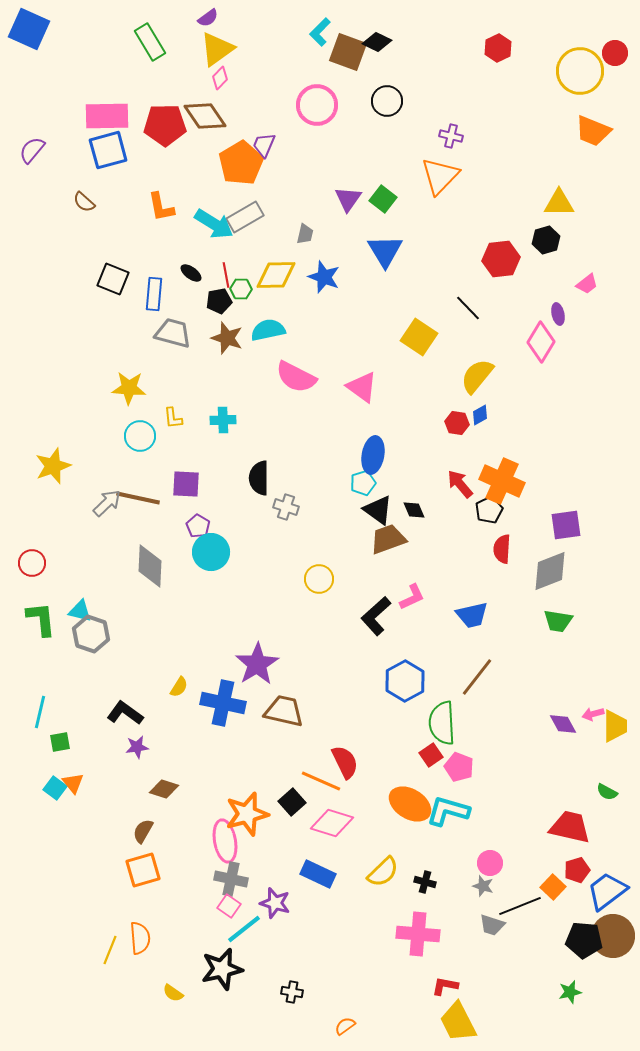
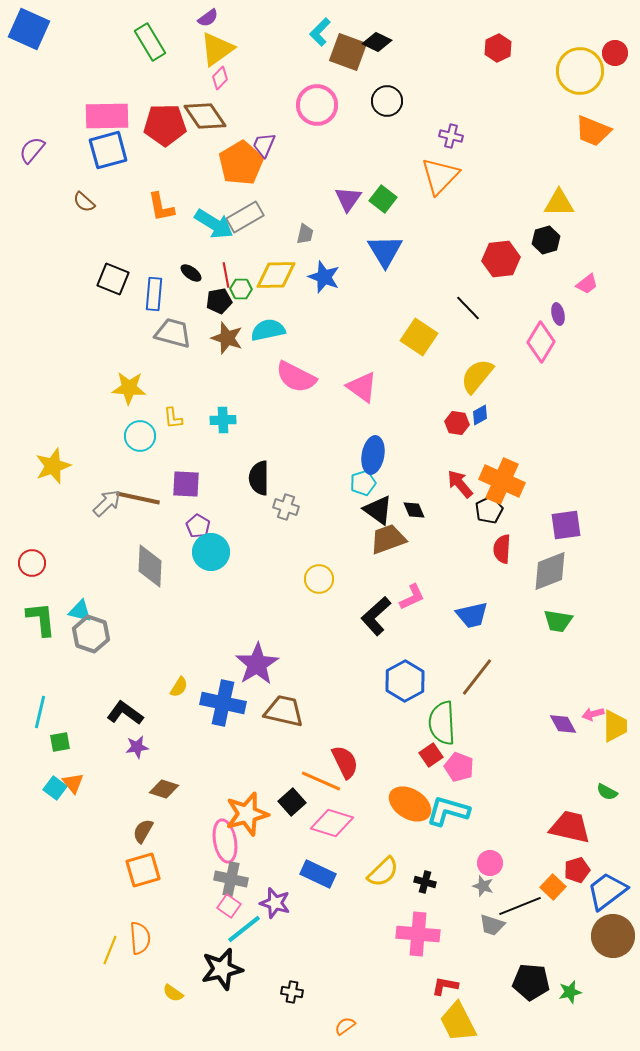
black pentagon at (584, 940): moved 53 px left, 42 px down
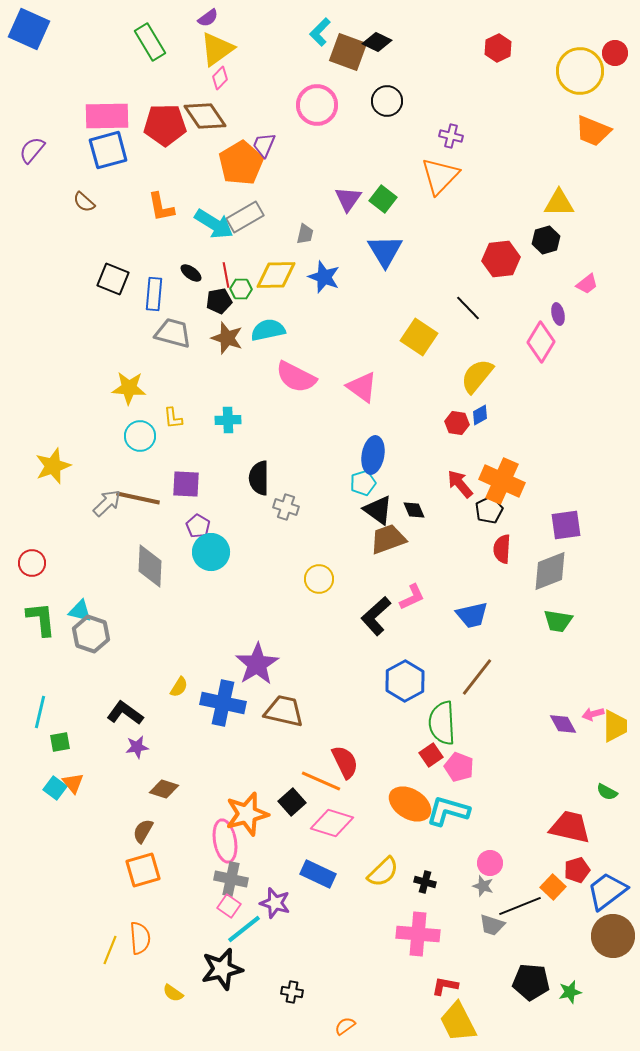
cyan cross at (223, 420): moved 5 px right
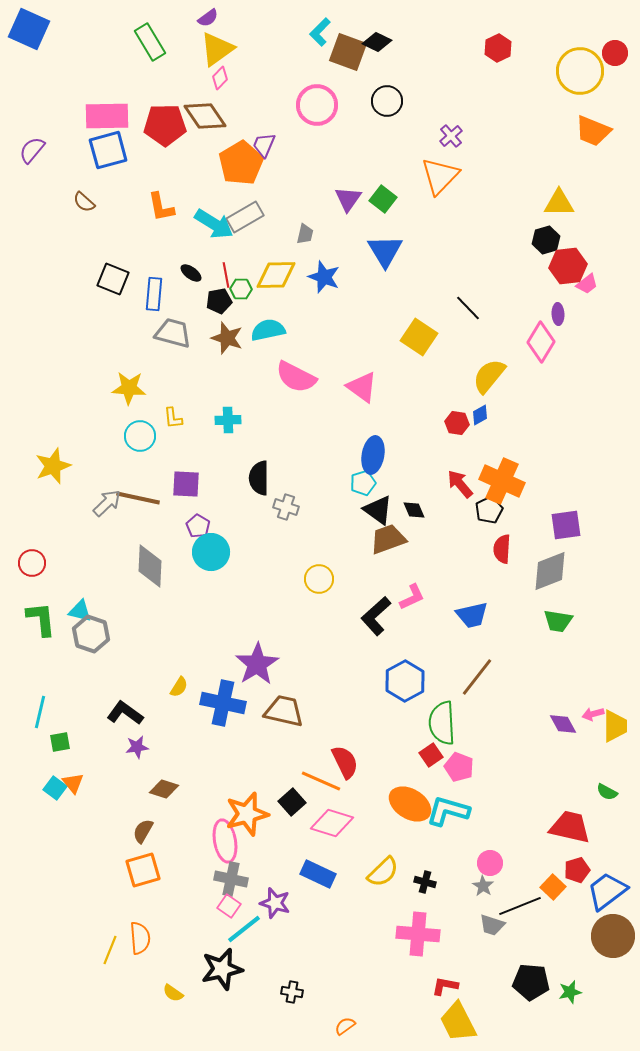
purple cross at (451, 136): rotated 35 degrees clockwise
red hexagon at (501, 259): moved 67 px right, 7 px down
purple ellipse at (558, 314): rotated 10 degrees clockwise
yellow semicircle at (477, 376): moved 12 px right
gray star at (483, 886): rotated 15 degrees clockwise
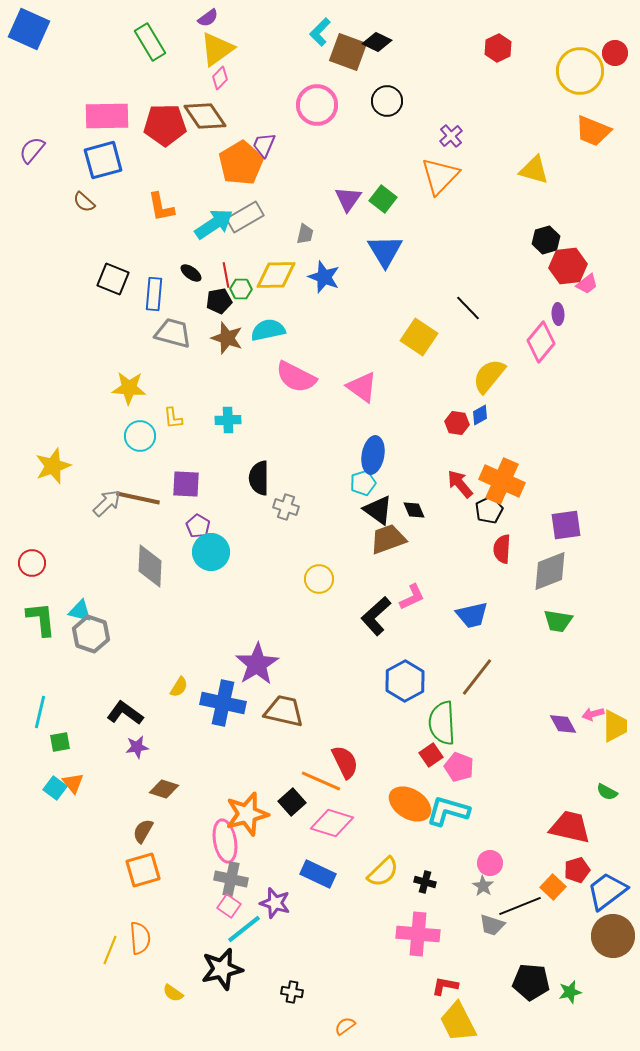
blue square at (108, 150): moved 5 px left, 10 px down
yellow triangle at (559, 203): moved 25 px left, 33 px up; rotated 16 degrees clockwise
cyan arrow at (214, 224): rotated 66 degrees counterclockwise
pink diamond at (541, 342): rotated 9 degrees clockwise
